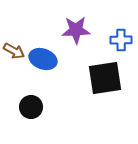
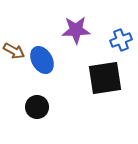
blue cross: rotated 20 degrees counterclockwise
blue ellipse: moved 1 px left, 1 px down; rotated 40 degrees clockwise
black circle: moved 6 px right
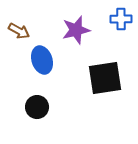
purple star: rotated 12 degrees counterclockwise
blue cross: moved 21 px up; rotated 20 degrees clockwise
brown arrow: moved 5 px right, 20 px up
blue ellipse: rotated 12 degrees clockwise
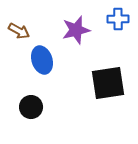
blue cross: moved 3 px left
black square: moved 3 px right, 5 px down
black circle: moved 6 px left
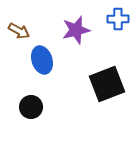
black square: moved 1 px left, 1 px down; rotated 12 degrees counterclockwise
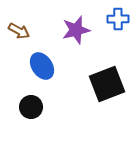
blue ellipse: moved 6 px down; rotated 16 degrees counterclockwise
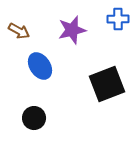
purple star: moved 4 px left
blue ellipse: moved 2 px left
black circle: moved 3 px right, 11 px down
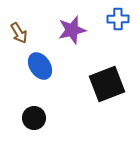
brown arrow: moved 2 px down; rotated 30 degrees clockwise
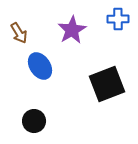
purple star: rotated 16 degrees counterclockwise
black circle: moved 3 px down
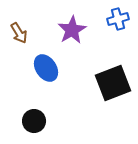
blue cross: rotated 15 degrees counterclockwise
blue ellipse: moved 6 px right, 2 px down
black square: moved 6 px right, 1 px up
